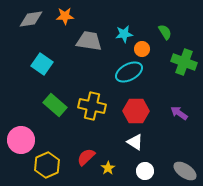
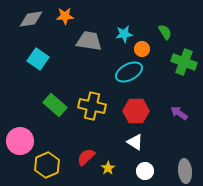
cyan square: moved 4 px left, 5 px up
pink circle: moved 1 px left, 1 px down
gray ellipse: rotated 50 degrees clockwise
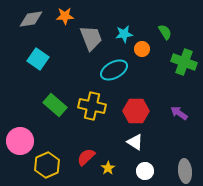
gray trapezoid: moved 2 px right, 3 px up; rotated 60 degrees clockwise
cyan ellipse: moved 15 px left, 2 px up
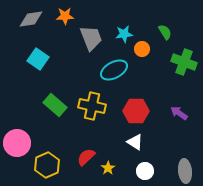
pink circle: moved 3 px left, 2 px down
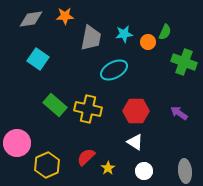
green semicircle: rotated 56 degrees clockwise
gray trapezoid: rotated 32 degrees clockwise
orange circle: moved 6 px right, 7 px up
yellow cross: moved 4 px left, 3 px down
white circle: moved 1 px left
